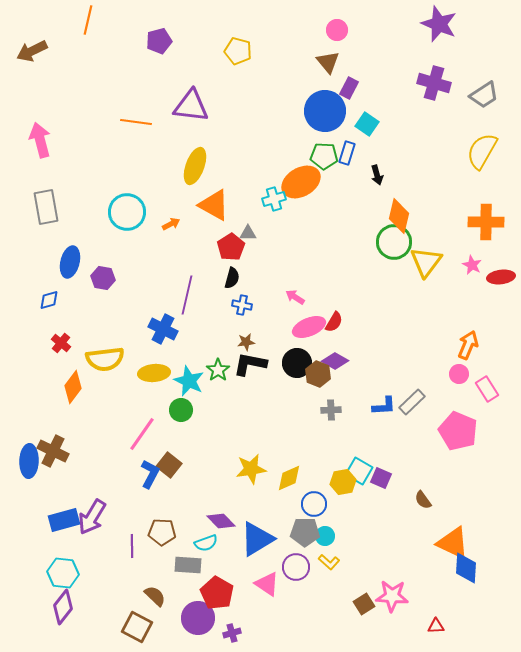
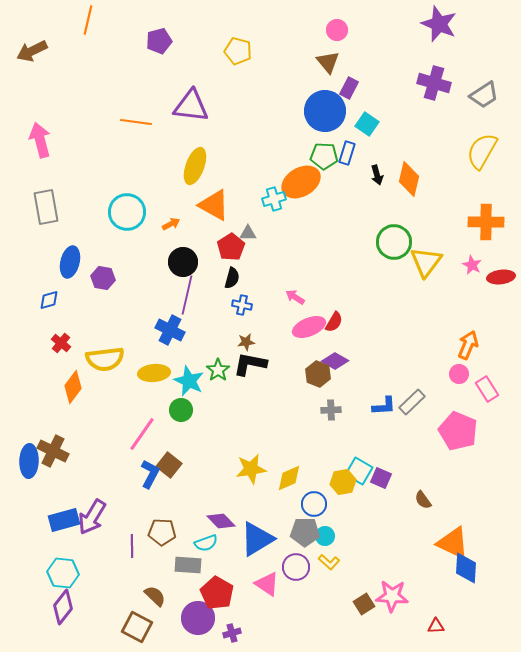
orange diamond at (399, 216): moved 10 px right, 37 px up
blue cross at (163, 329): moved 7 px right, 1 px down
black circle at (297, 363): moved 114 px left, 101 px up
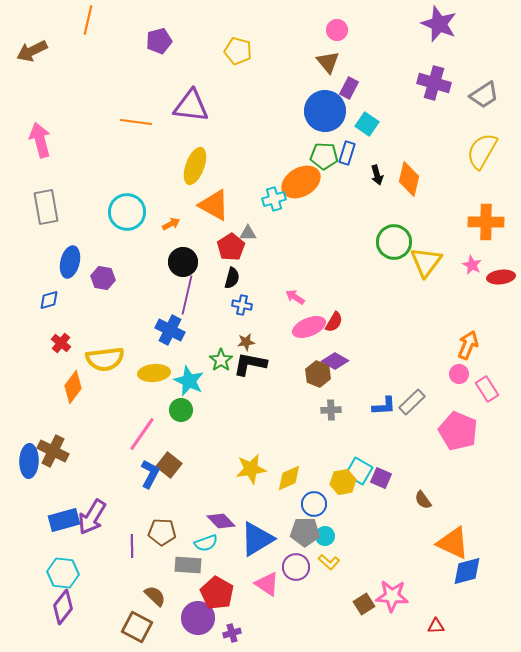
green star at (218, 370): moved 3 px right, 10 px up
blue diamond at (466, 568): moved 1 px right, 3 px down; rotated 72 degrees clockwise
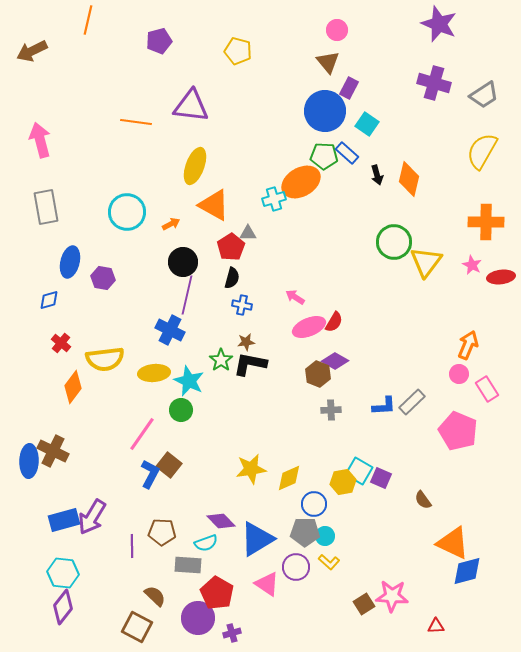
blue rectangle at (347, 153): rotated 65 degrees counterclockwise
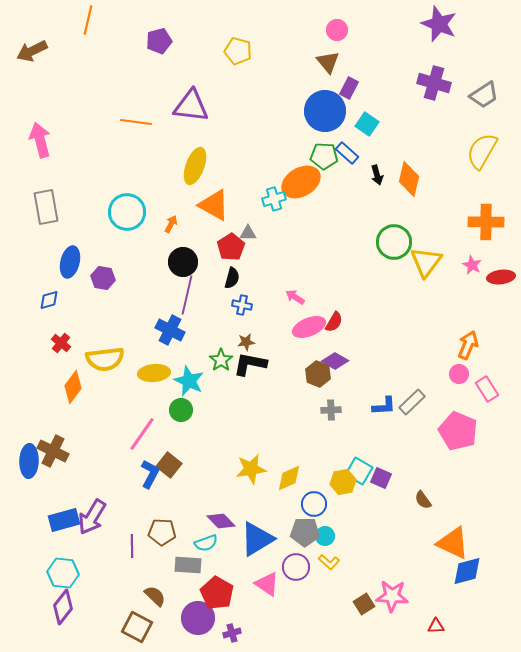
orange arrow at (171, 224): rotated 36 degrees counterclockwise
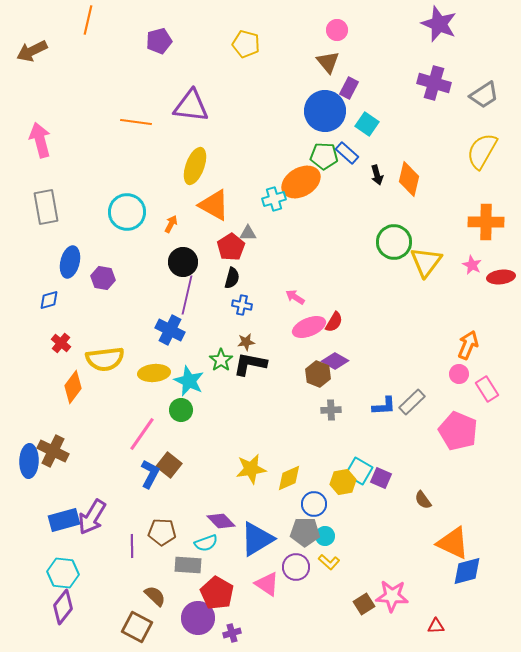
yellow pentagon at (238, 51): moved 8 px right, 7 px up
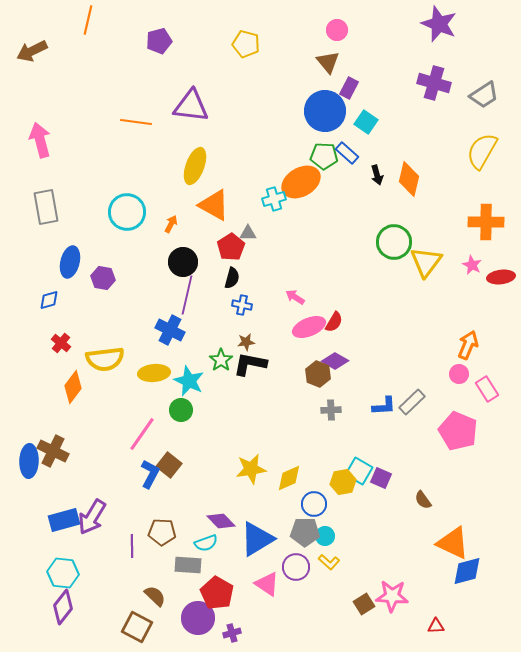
cyan square at (367, 124): moved 1 px left, 2 px up
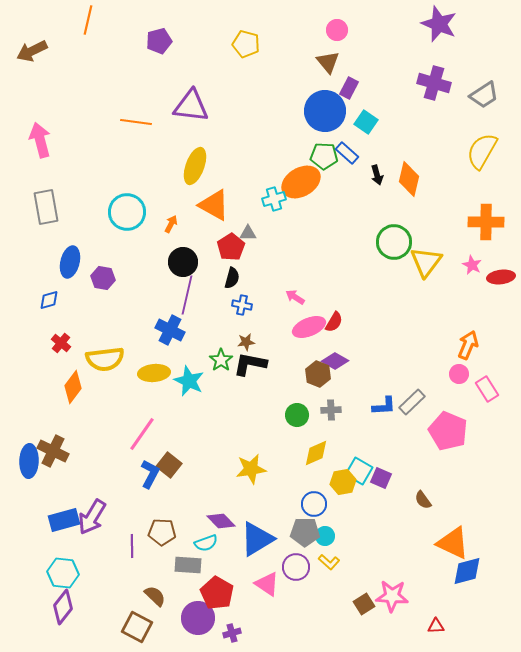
green circle at (181, 410): moved 116 px right, 5 px down
pink pentagon at (458, 431): moved 10 px left
yellow diamond at (289, 478): moved 27 px right, 25 px up
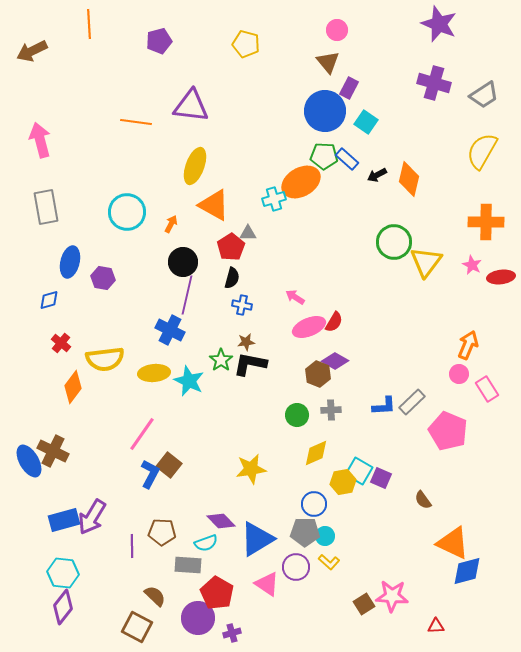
orange line at (88, 20): moved 1 px right, 4 px down; rotated 16 degrees counterclockwise
blue rectangle at (347, 153): moved 6 px down
black arrow at (377, 175): rotated 78 degrees clockwise
blue ellipse at (29, 461): rotated 32 degrees counterclockwise
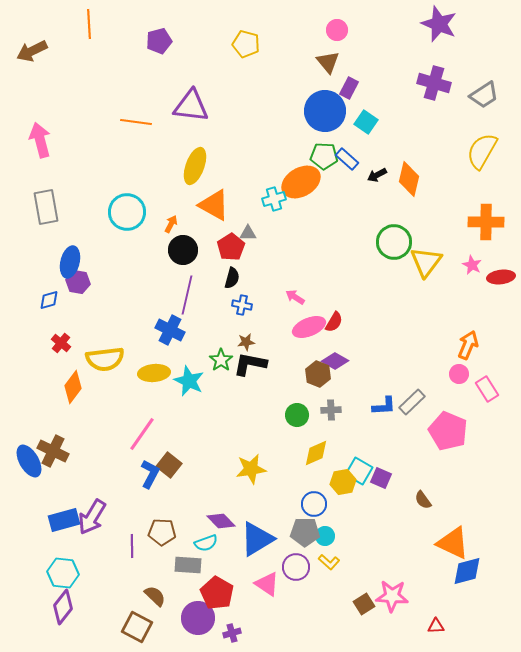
black circle at (183, 262): moved 12 px up
purple hexagon at (103, 278): moved 25 px left, 4 px down
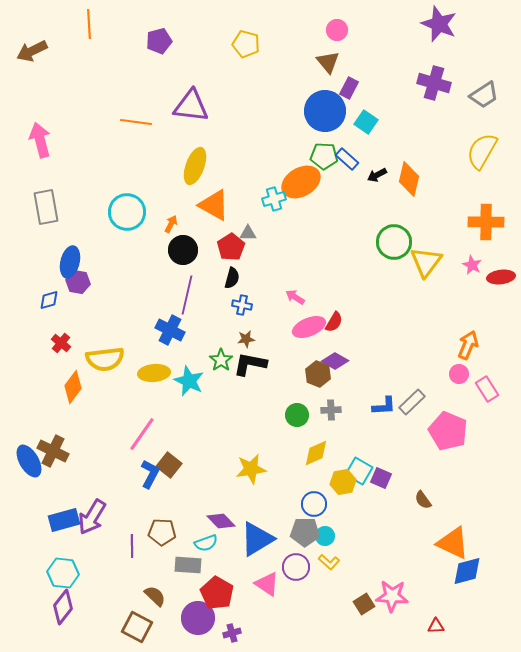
brown star at (246, 342): moved 3 px up
